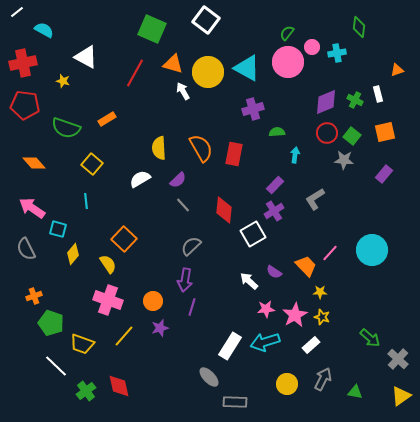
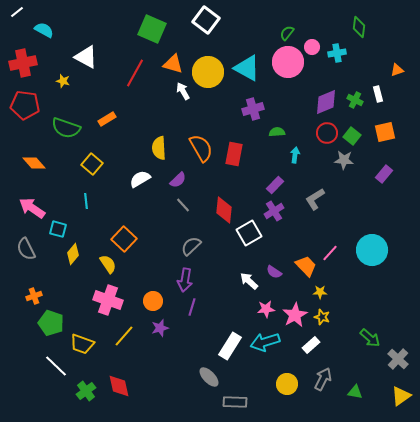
white square at (253, 234): moved 4 px left, 1 px up
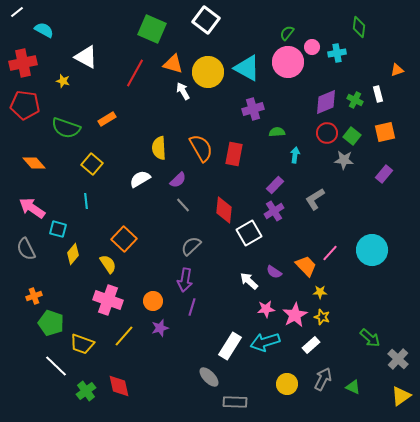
green triangle at (355, 392): moved 2 px left, 5 px up; rotated 14 degrees clockwise
